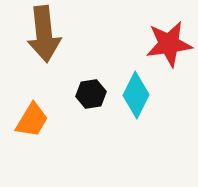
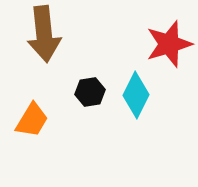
red star: rotated 9 degrees counterclockwise
black hexagon: moved 1 px left, 2 px up
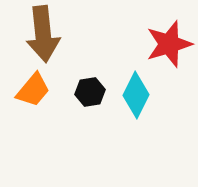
brown arrow: moved 1 px left
orange trapezoid: moved 1 px right, 30 px up; rotated 9 degrees clockwise
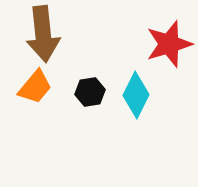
orange trapezoid: moved 2 px right, 3 px up
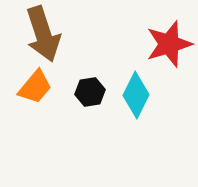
brown arrow: rotated 12 degrees counterclockwise
